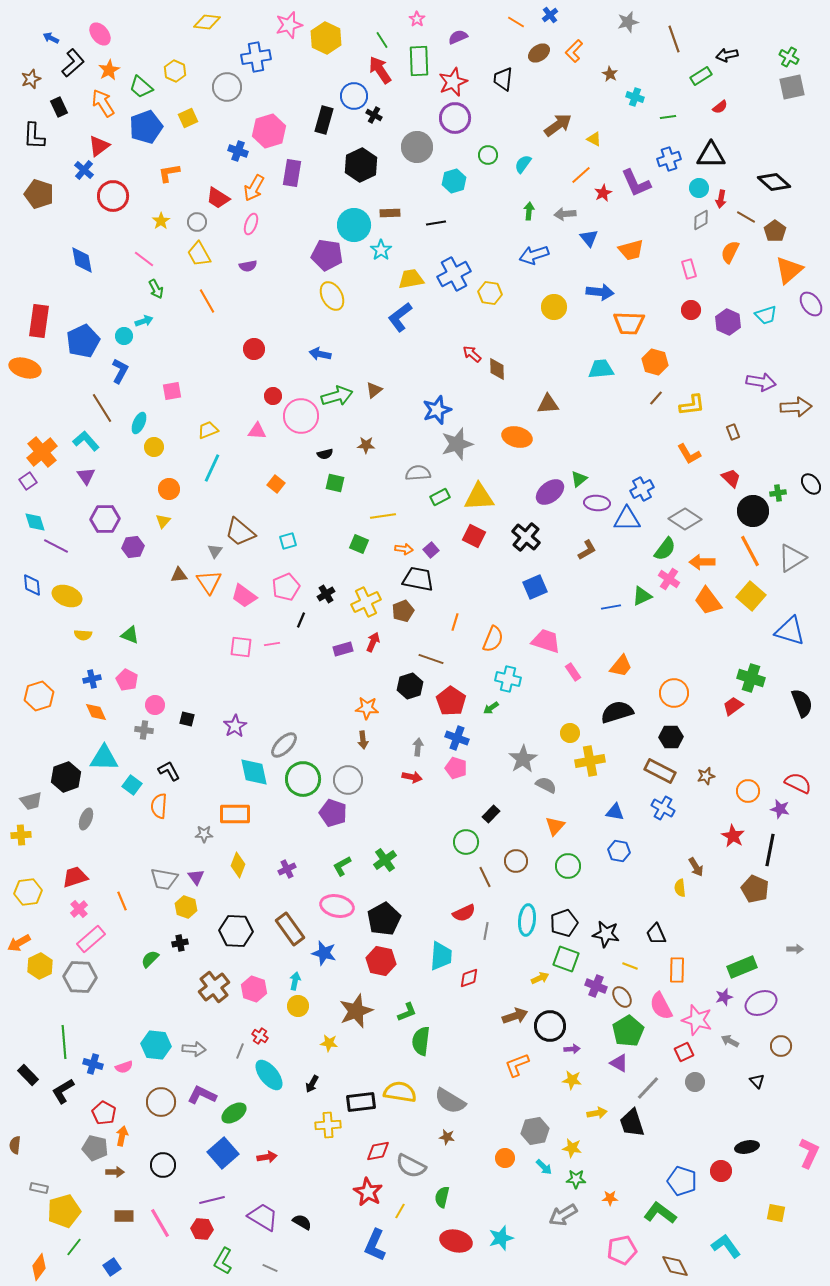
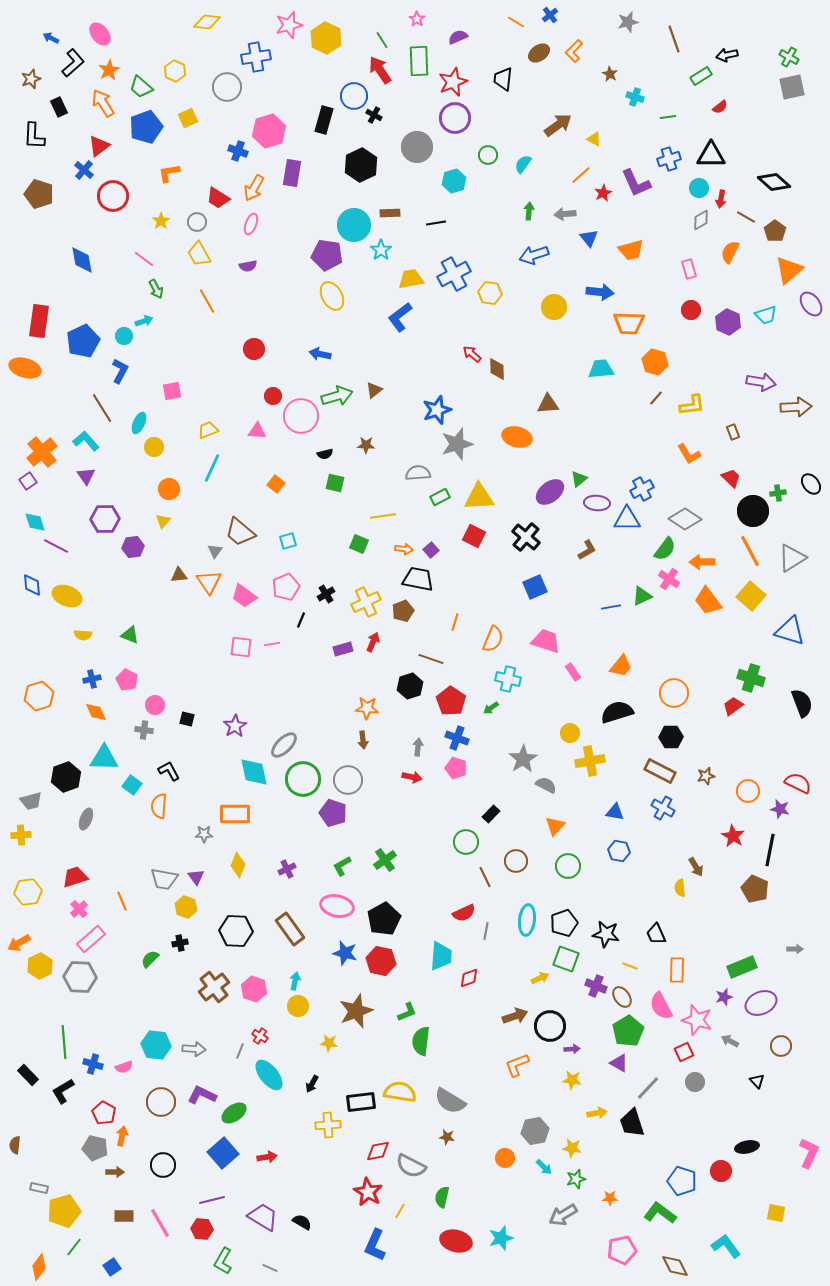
blue star at (324, 953): moved 21 px right
green star at (576, 1179): rotated 18 degrees counterclockwise
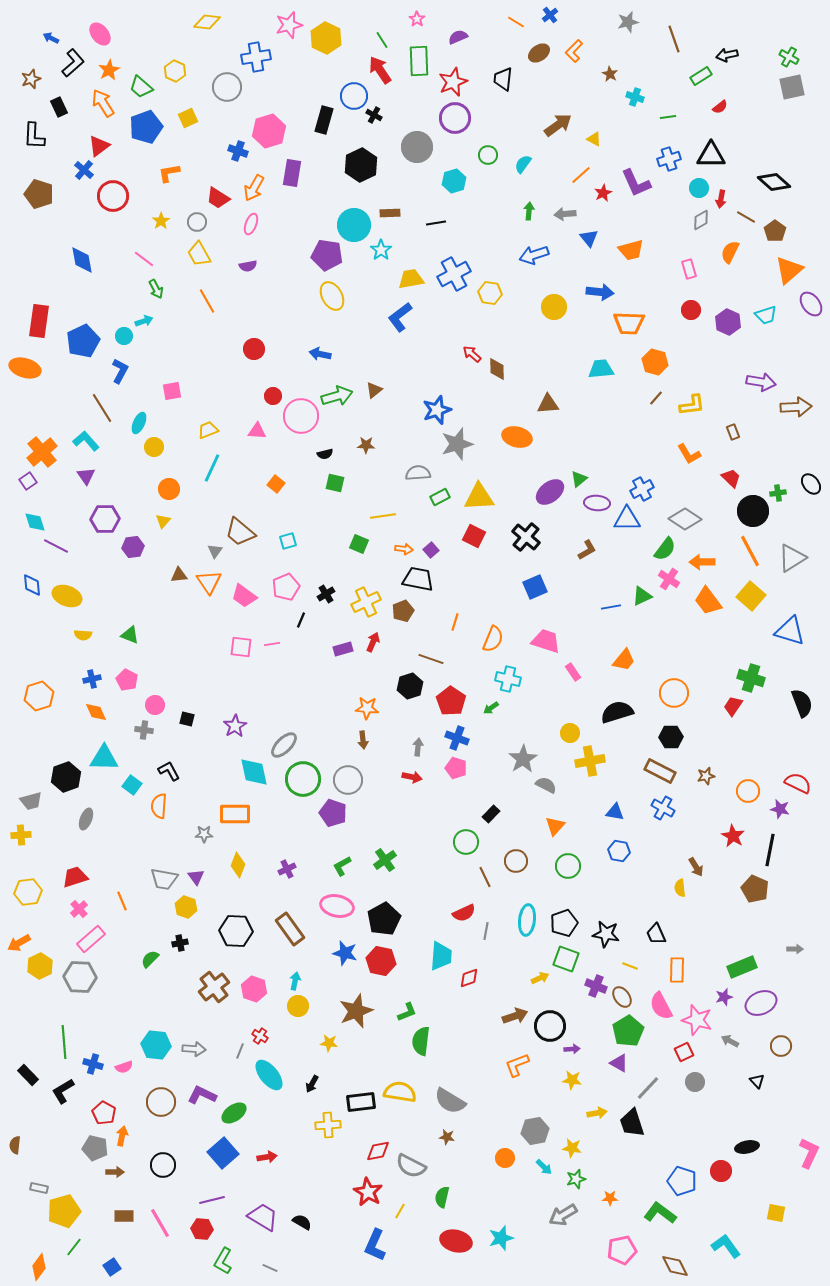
orange trapezoid at (621, 666): moved 3 px right, 6 px up
red trapezoid at (733, 706): rotated 20 degrees counterclockwise
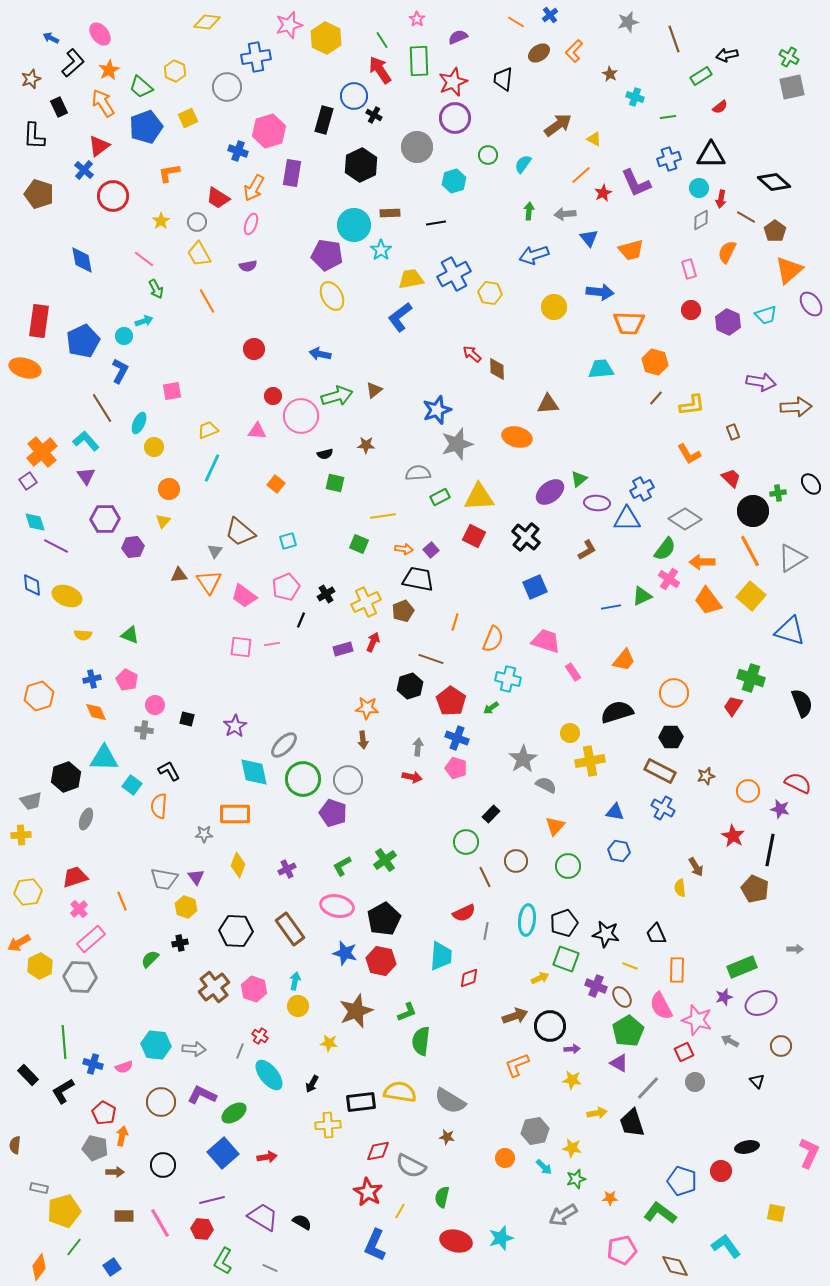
orange semicircle at (730, 252): moved 3 px left
